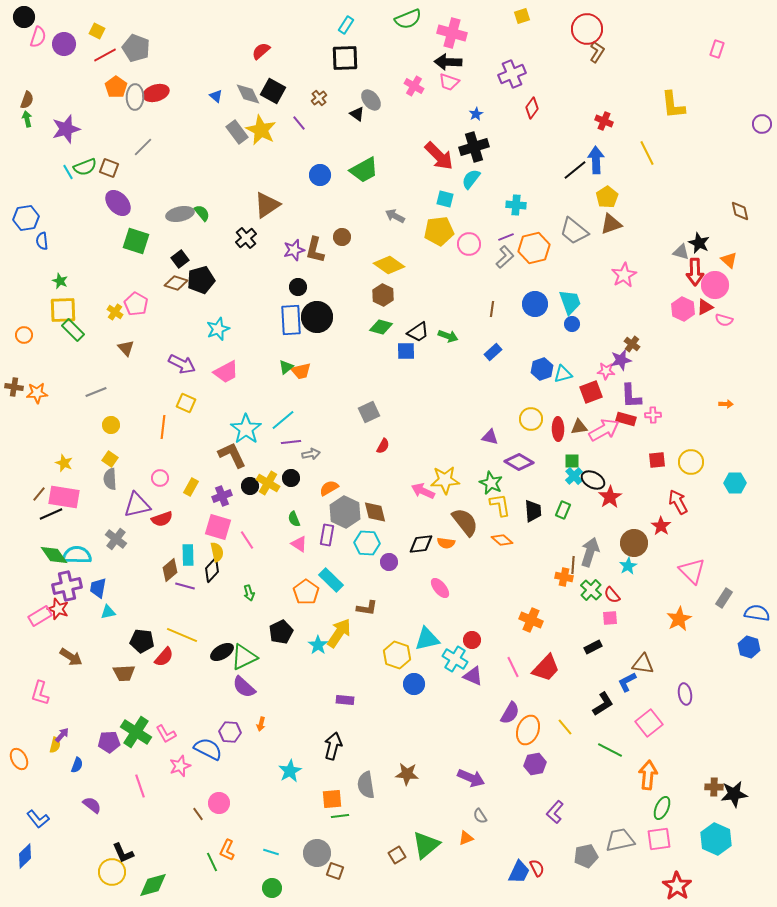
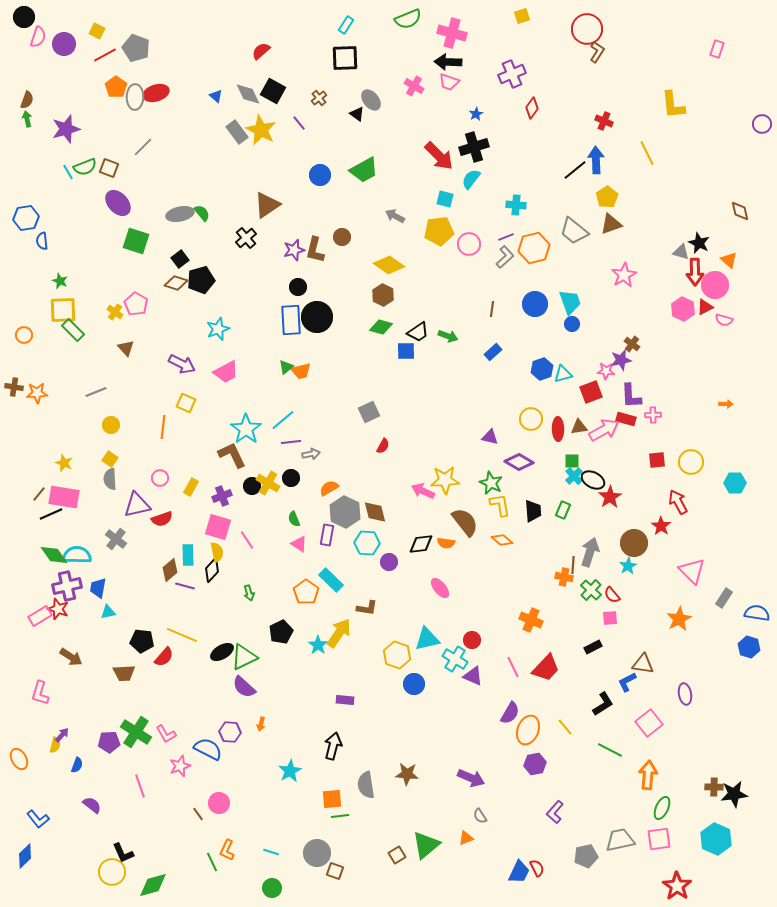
black circle at (250, 486): moved 2 px right
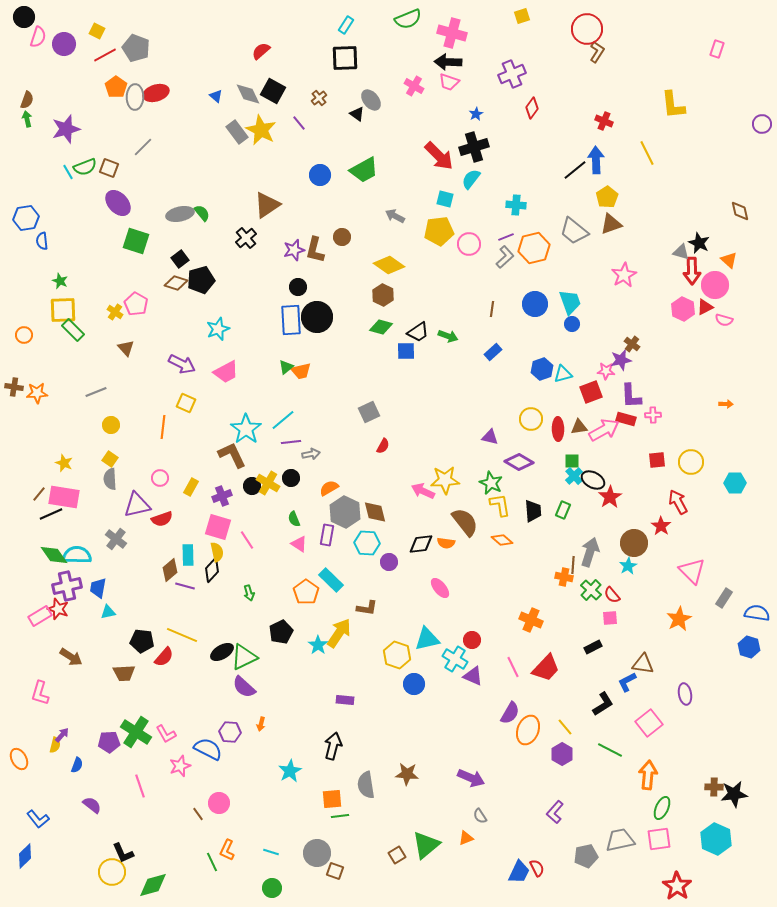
red arrow at (695, 272): moved 3 px left, 1 px up
purple hexagon at (535, 764): moved 27 px right, 10 px up; rotated 20 degrees counterclockwise
